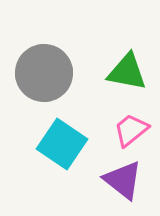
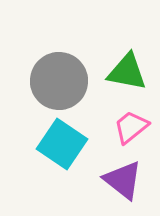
gray circle: moved 15 px right, 8 px down
pink trapezoid: moved 3 px up
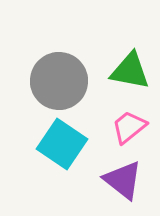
green triangle: moved 3 px right, 1 px up
pink trapezoid: moved 2 px left
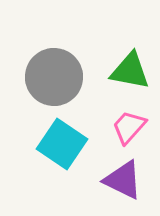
gray circle: moved 5 px left, 4 px up
pink trapezoid: rotated 9 degrees counterclockwise
purple triangle: rotated 12 degrees counterclockwise
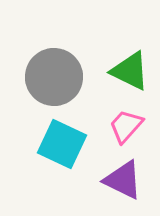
green triangle: rotated 15 degrees clockwise
pink trapezoid: moved 3 px left, 1 px up
cyan square: rotated 9 degrees counterclockwise
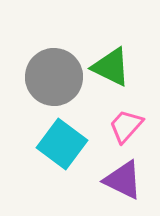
green triangle: moved 19 px left, 4 px up
cyan square: rotated 12 degrees clockwise
